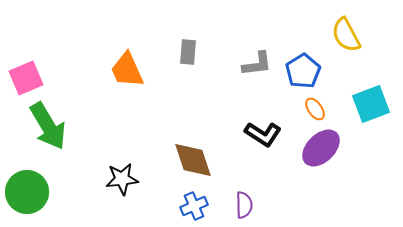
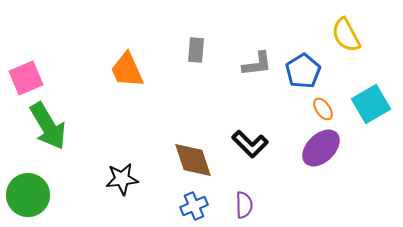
gray rectangle: moved 8 px right, 2 px up
cyan square: rotated 9 degrees counterclockwise
orange ellipse: moved 8 px right
black L-shape: moved 13 px left, 10 px down; rotated 12 degrees clockwise
green circle: moved 1 px right, 3 px down
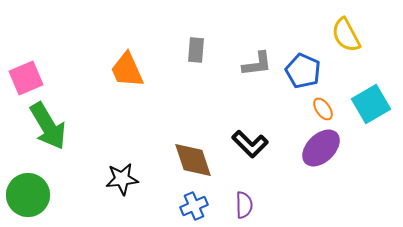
blue pentagon: rotated 16 degrees counterclockwise
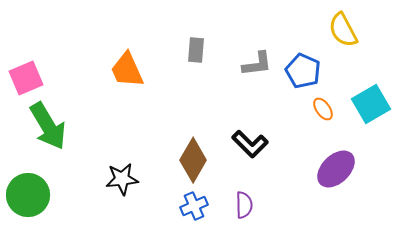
yellow semicircle: moved 3 px left, 5 px up
purple ellipse: moved 15 px right, 21 px down
brown diamond: rotated 48 degrees clockwise
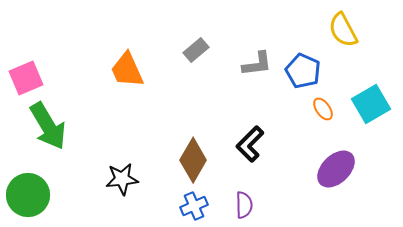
gray rectangle: rotated 45 degrees clockwise
black L-shape: rotated 90 degrees clockwise
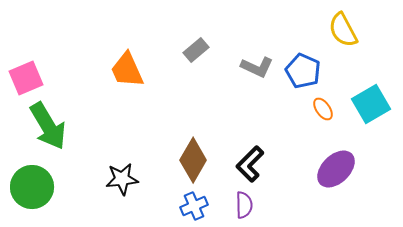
gray L-shape: moved 3 px down; rotated 32 degrees clockwise
black L-shape: moved 20 px down
green circle: moved 4 px right, 8 px up
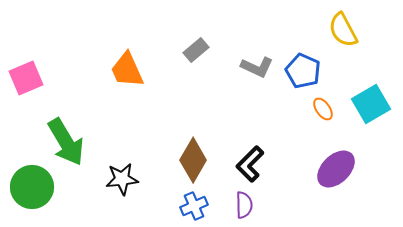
green arrow: moved 18 px right, 16 px down
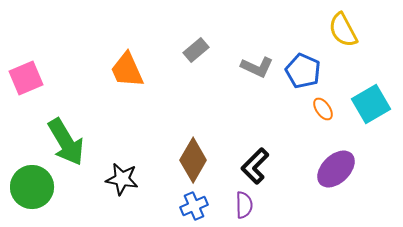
black L-shape: moved 5 px right, 2 px down
black star: rotated 16 degrees clockwise
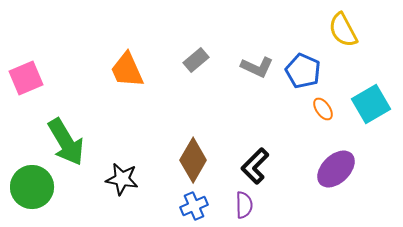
gray rectangle: moved 10 px down
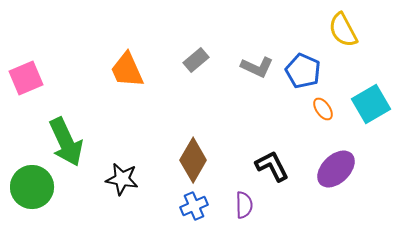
green arrow: rotated 6 degrees clockwise
black L-shape: moved 17 px right; rotated 108 degrees clockwise
